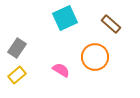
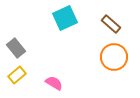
gray rectangle: moved 1 px left; rotated 72 degrees counterclockwise
orange circle: moved 19 px right
pink semicircle: moved 7 px left, 13 px down
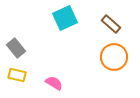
yellow rectangle: rotated 54 degrees clockwise
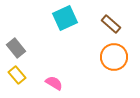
yellow rectangle: rotated 36 degrees clockwise
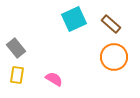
cyan square: moved 9 px right, 1 px down
yellow rectangle: rotated 48 degrees clockwise
pink semicircle: moved 4 px up
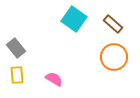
cyan square: rotated 30 degrees counterclockwise
brown rectangle: moved 2 px right
yellow rectangle: rotated 12 degrees counterclockwise
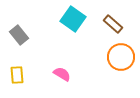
cyan square: moved 1 px left
gray rectangle: moved 3 px right, 13 px up
orange circle: moved 7 px right
pink semicircle: moved 8 px right, 5 px up
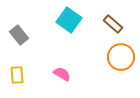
cyan square: moved 4 px left, 1 px down
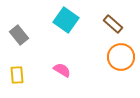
cyan square: moved 3 px left
pink semicircle: moved 4 px up
